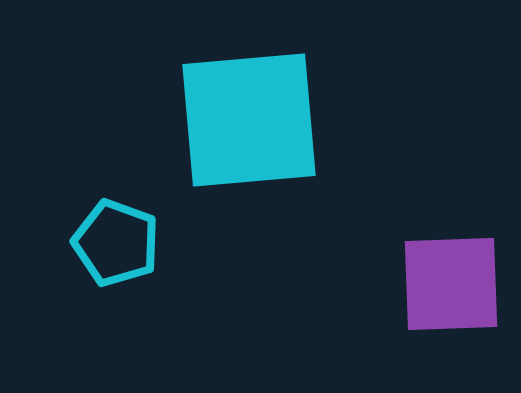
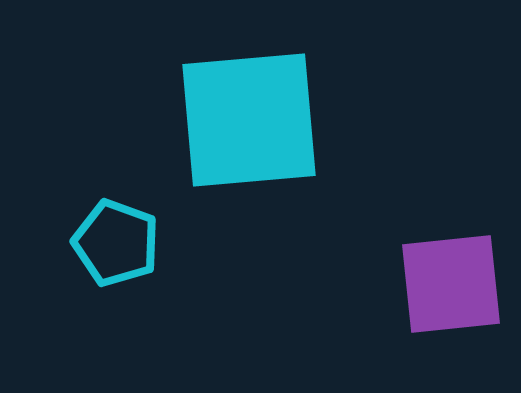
purple square: rotated 4 degrees counterclockwise
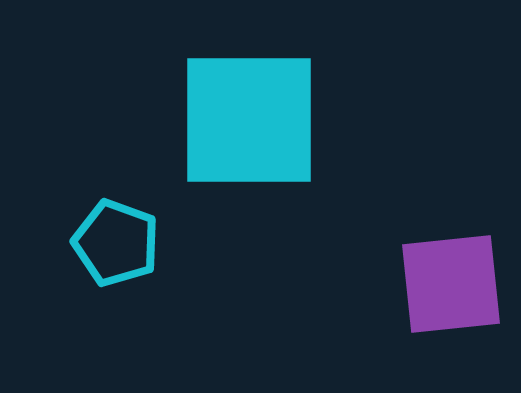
cyan square: rotated 5 degrees clockwise
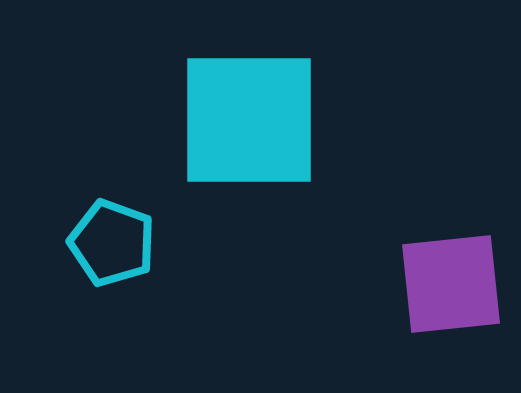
cyan pentagon: moved 4 px left
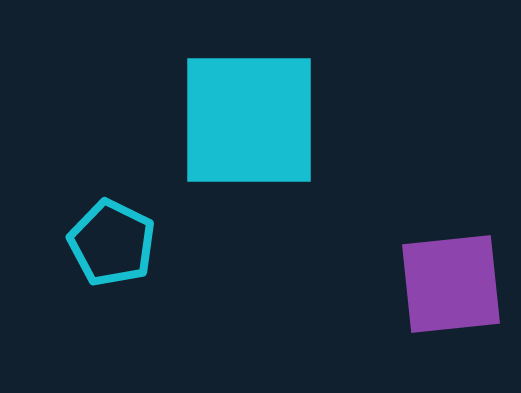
cyan pentagon: rotated 6 degrees clockwise
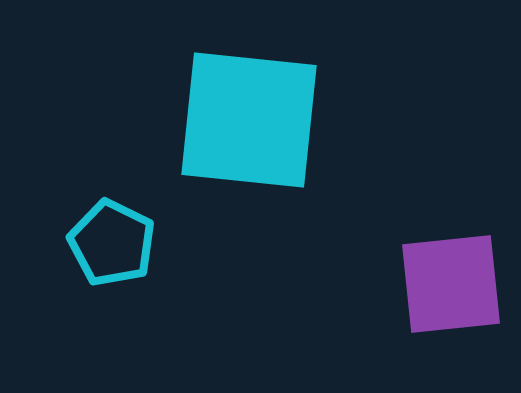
cyan square: rotated 6 degrees clockwise
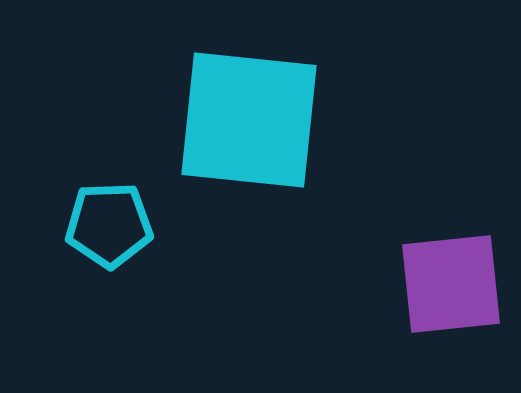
cyan pentagon: moved 3 px left, 18 px up; rotated 28 degrees counterclockwise
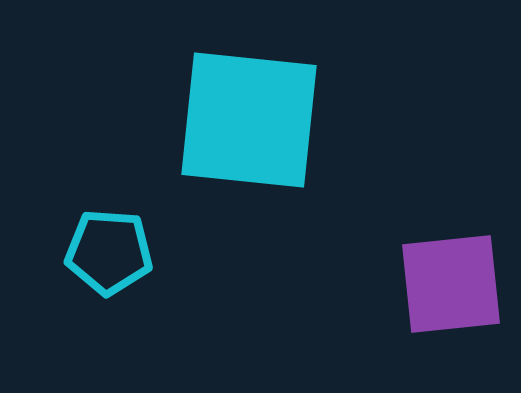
cyan pentagon: moved 27 px down; rotated 6 degrees clockwise
